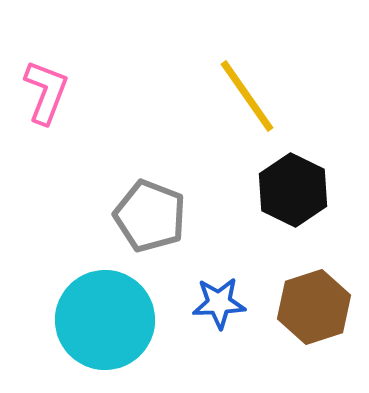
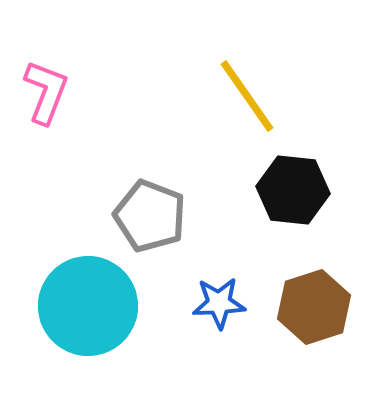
black hexagon: rotated 20 degrees counterclockwise
cyan circle: moved 17 px left, 14 px up
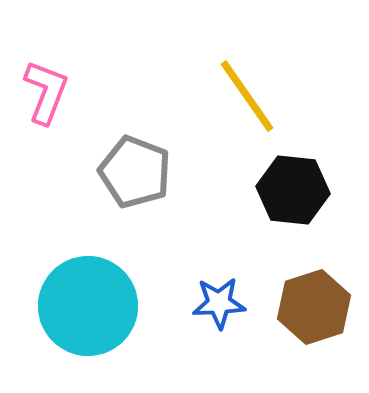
gray pentagon: moved 15 px left, 44 px up
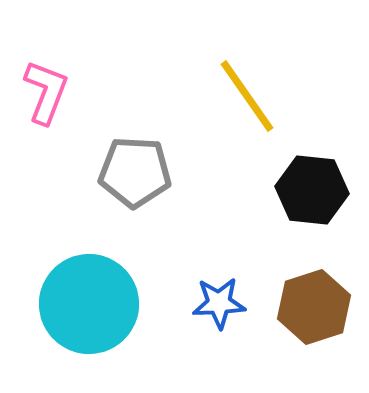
gray pentagon: rotated 18 degrees counterclockwise
black hexagon: moved 19 px right
cyan circle: moved 1 px right, 2 px up
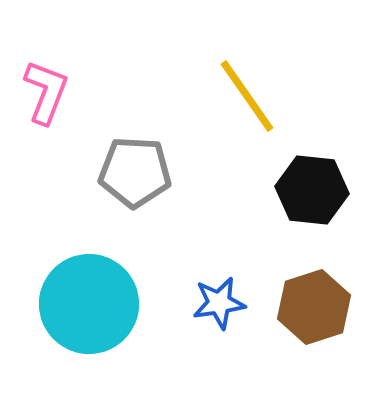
blue star: rotated 6 degrees counterclockwise
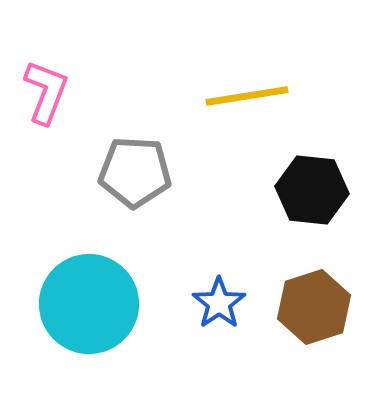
yellow line: rotated 64 degrees counterclockwise
blue star: rotated 26 degrees counterclockwise
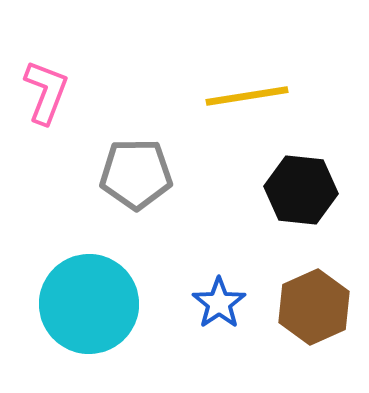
gray pentagon: moved 1 px right, 2 px down; rotated 4 degrees counterclockwise
black hexagon: moved 11 px left
brown hexagon: rotated 6 degrees counterclockwise
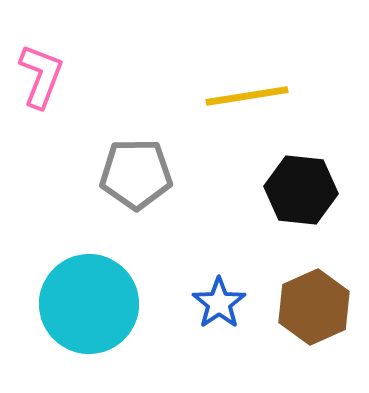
pink L-shape: moved 5 px left, 16 px up
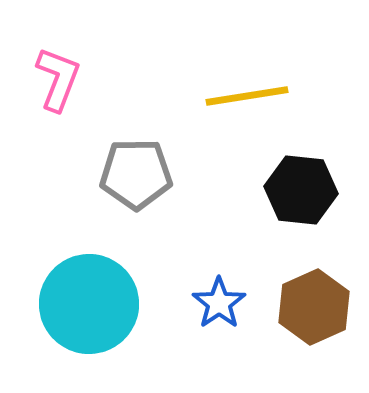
pink L-shape: moved 17 px right, 3 px down
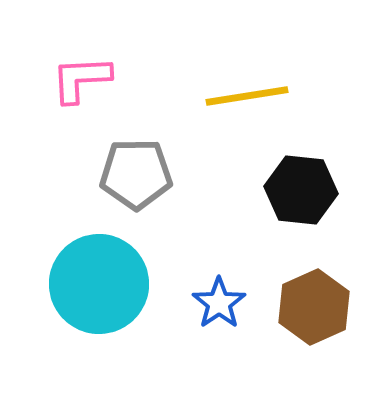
pink L-shape: moved 23 px right; rotated 114 degrees counterclockwise
cyan circle: moved 10 px right, 20 px up
